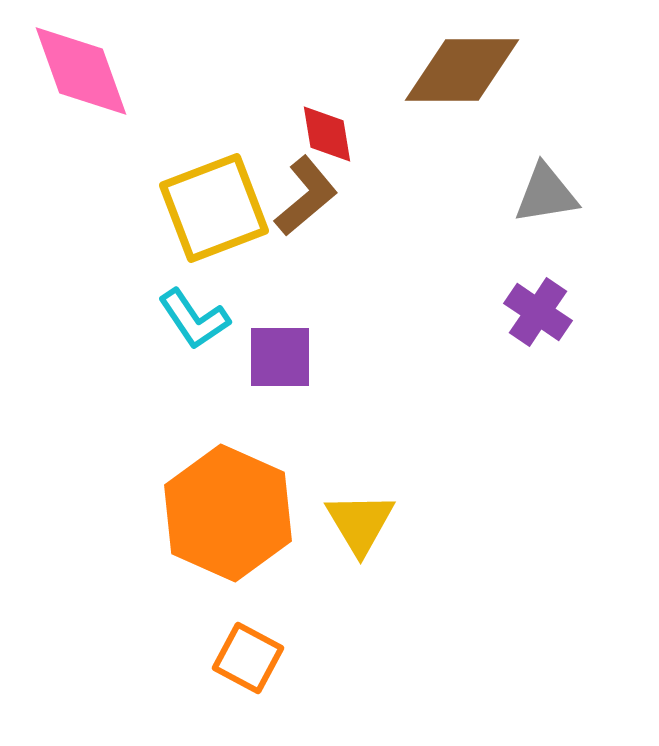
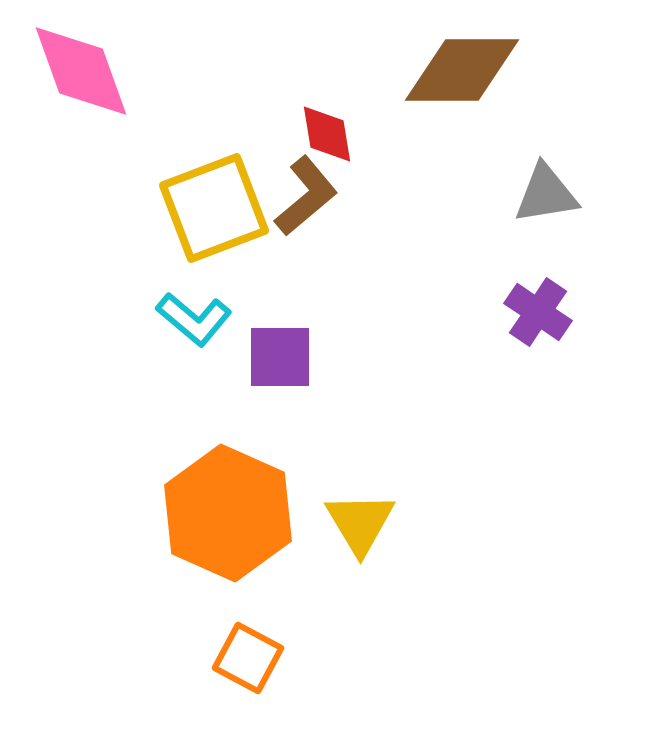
cyan L-shape: rotated 16 degrees counterclockwise
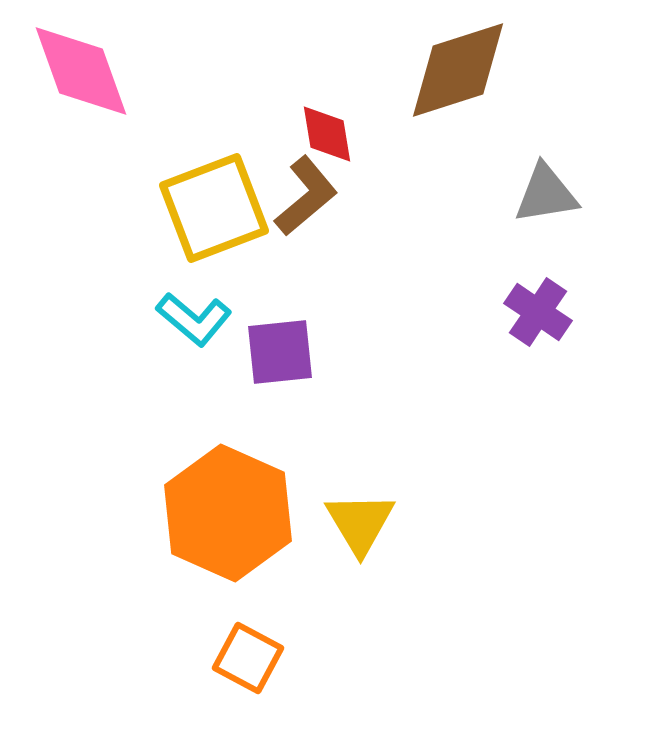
brown diamond: moved 4 px left; rotated 18 degrees counterclockwise
purple square: moved 5 px up; rotated 6 degrees counterclockwise
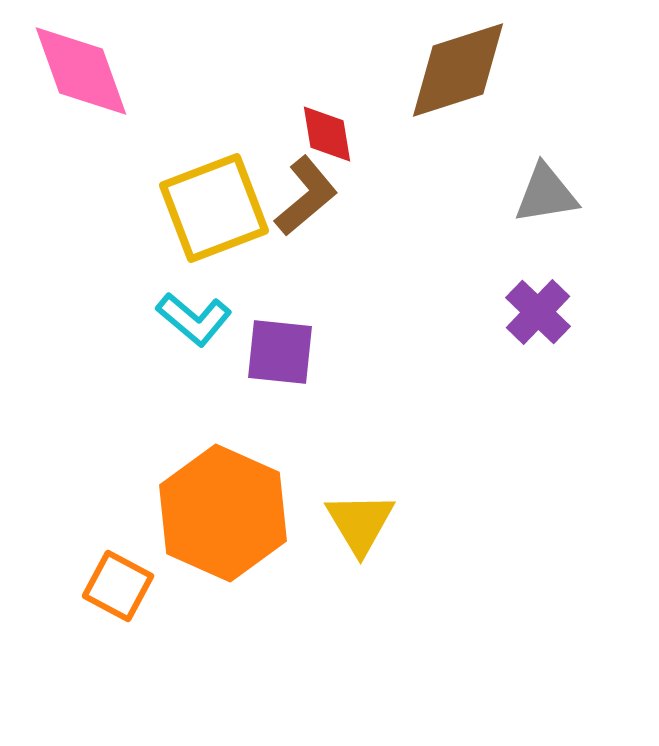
purple cross: rotated 10 degrees clockwise
purple square: rotated 12 degrees clockwise
orange hexagon: moved 5 px left
orange square: moved 130 px left, 72 px up
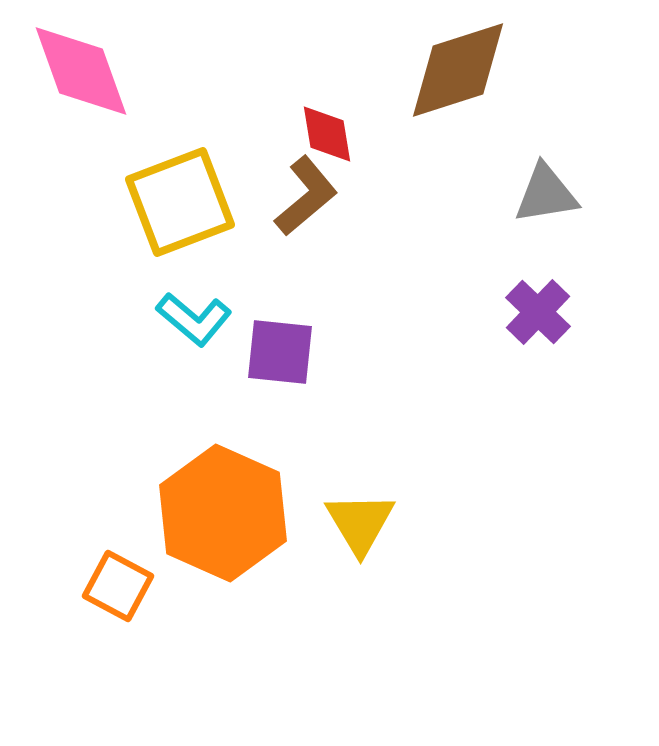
yellow square: moved 34 px left, 6 px up
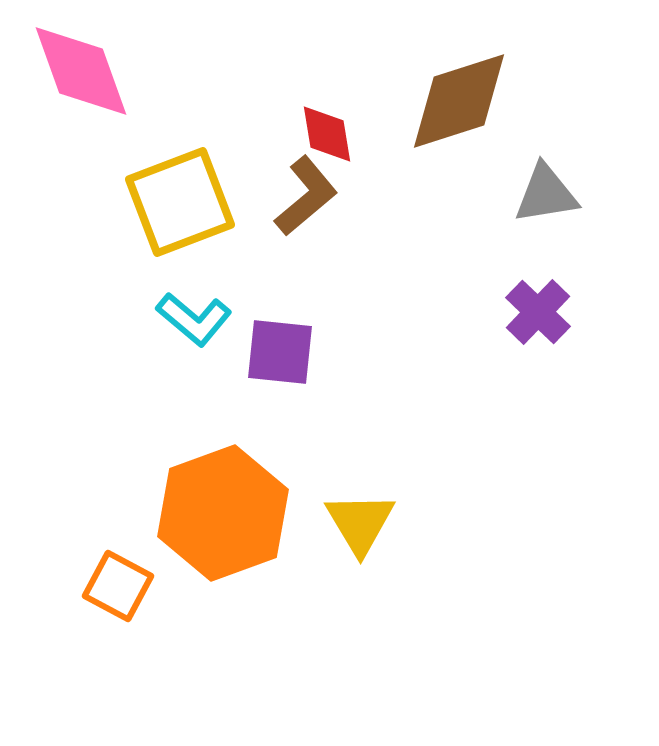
brown diamond: moved 1 px right, 31 px down
orange hexagon: rotated 16 degrees clockwise
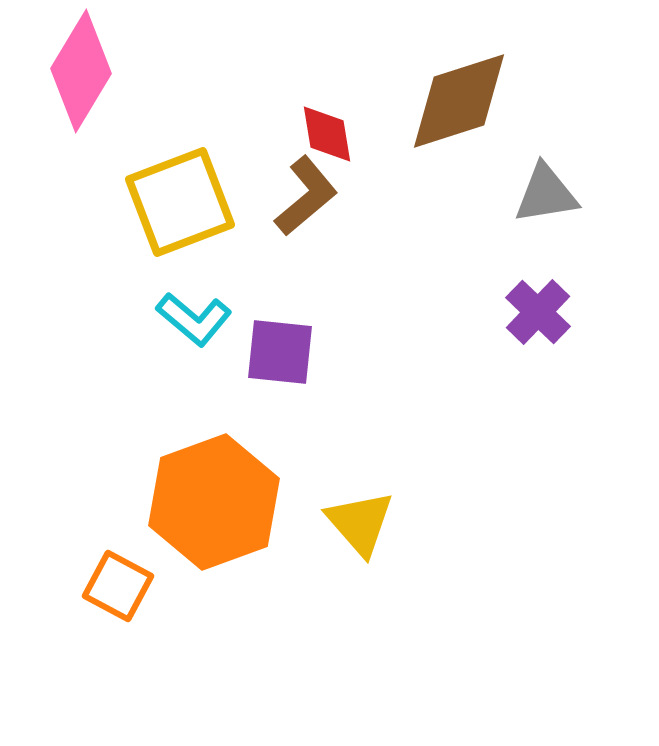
pink diamond: rotated 51 degrees clockwise
orange hexagon: moved 9 px left, 11 px up
yellow triangle: rotated 10 degrees counterclockwise
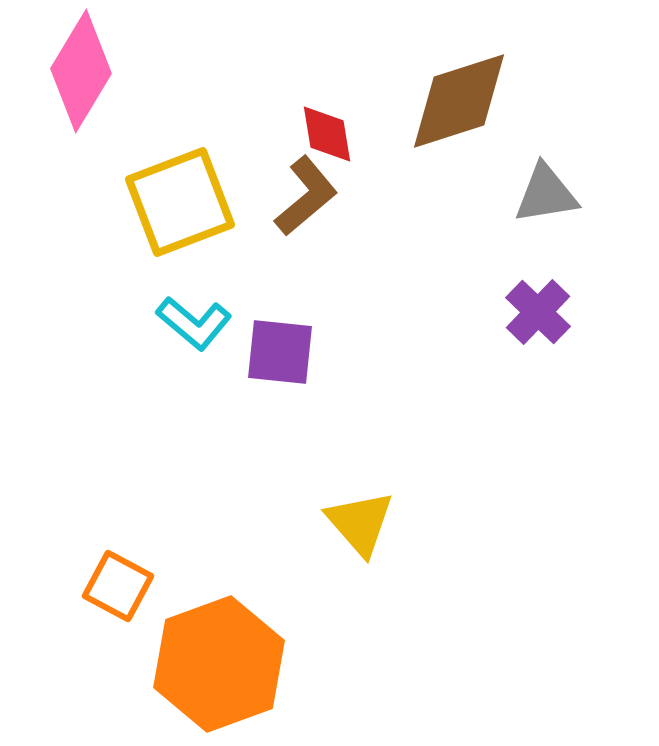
cyan L-shape: moved 4 px down
orange hexagon: moved 5 px right, 162 px down
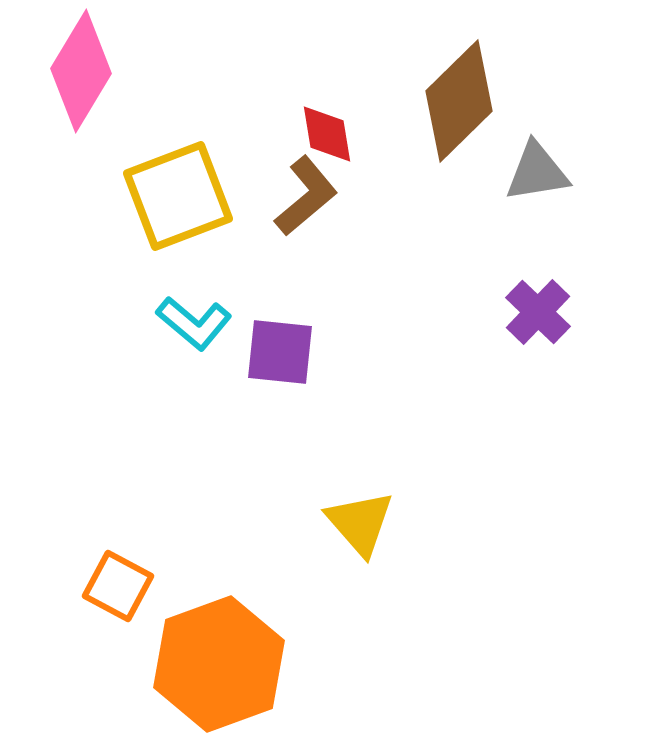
brown diamond: rotated 27 degrees counterclockwise
gray triangle: moved 9 px left, 22 px up
yellow square: moved 2 px left, 6 px up
